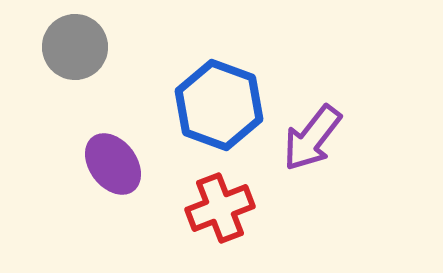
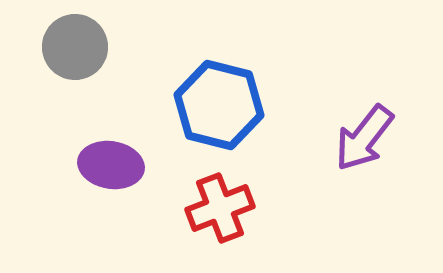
blue hexagon: rotated 6 degrees counterclockwise
purple arrow: moved 52 px right
purple ellipse: moved 2 px left, 1 px down; rotated 44 degrees counterclockwise
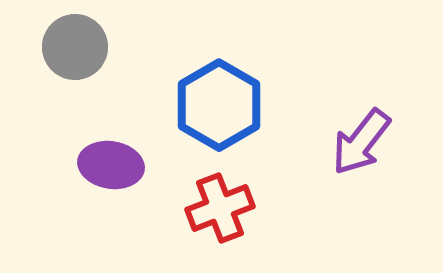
blue hexagon: rotated 16 degrees clockwise
purple arrow: moved 3 px left, 4 px down
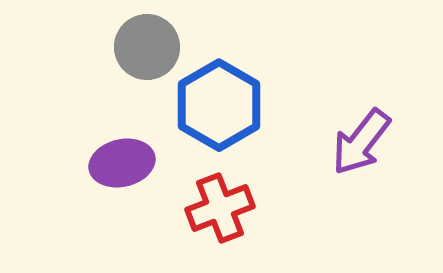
gray circle: moved 72 px right
purple ellipse: moved 11 px right, 2 px up; rotated 22 degrees counterclockwise
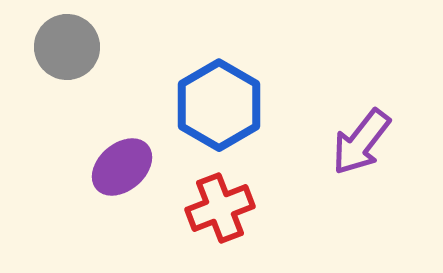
gray circle: moved 80 px left
purple ellipse: moved 4 px down; rotated 28 degrees counterclockwise
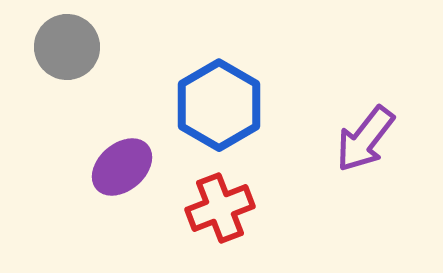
purple arrow: moved 4 px right, 3 px up
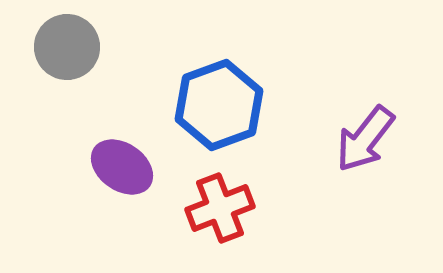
blue hexagon: rotated 10 degrees clockwise
purple ellipse: rotated 76 degrees clockwise
